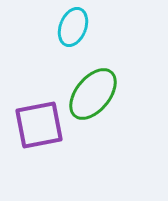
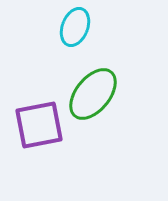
cyan ellipse: moved 2 px right
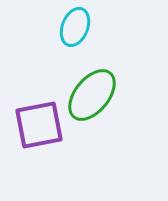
green ellipse: moved 1 px left, 1 px down
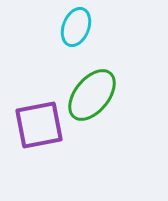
cyan ellipse: moved 1 px right
